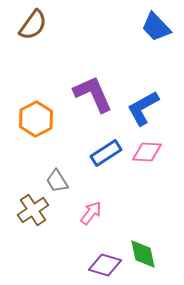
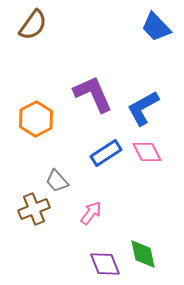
pink diamond: rotated 60 degrees clockwise
gray trapezoid: rotated 10 degrees counterclockwise
brown cross: moved 1 px right, 1 px up; rotated 12 degrees clockwise
purple diamond: moved 1 px up; rotated 52 degrees clockwise
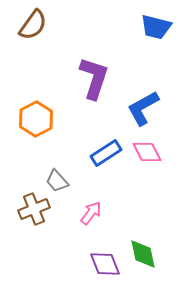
blue trapezoid: rotated 32 degrees counterclockwise
purple L-shape: moved 1 px right, 16 px up; rotated 42 degrees clockwise
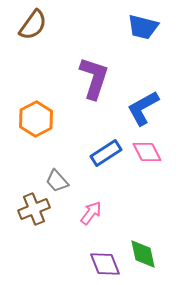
blue trapezoid: moved 13 px left
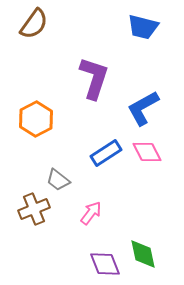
brown semicircle: moved 1 px right, 1 px up
gray trapezoid: moved 1 px right, 1 px up; rotated 10 degrees counterclockwise
